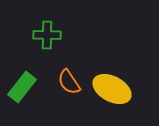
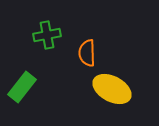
green cross: rotated 12 degrees counterclockwise
orange semicircle: moved 18 px right, 29 px up; rotated 32 degrees clockwise
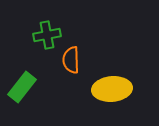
orange semicircle: moved 16 px left, 7 px down
yellow ellipse: rotated 33 degrees counterclockwise
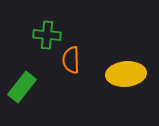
green cross: rotated 16 degrees clockwise
yellow ellipse: moved 14 px right, 15 px up
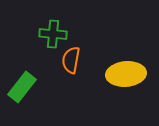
green cross: moved 6 px right, 1 px up
orange semicircle: rotated 12 degrees clockwise
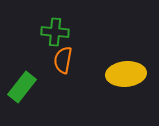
green cross: moved 2 px right, 2 px up
orange semicircle: moved 8 px left
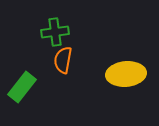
green cross: rotated 12 degrees counterclockwise
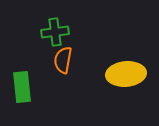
green rectangle: rotated 44 degrees counterclockwise
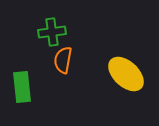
green cross: moved 3 px left
yellow ellipse: rotated 48 degrees clockwise
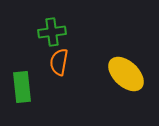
orange semicircle: moved 4 px left, 2 px down
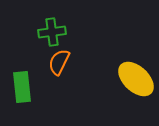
orange semicircle: rotated 16 degrees clockwise
yellow ellipse: moved 10 px right, 5 px down
